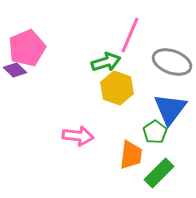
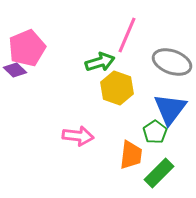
pink line: moved 3 px left
green arrow: moved 6 px left
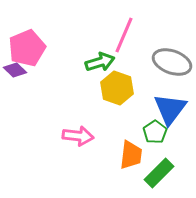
pink line: moved 3 px left
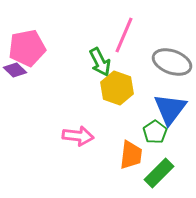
pink pentagon: rotated 12 degrees clockwise
green arrow: rotated 80 degrees clockwise
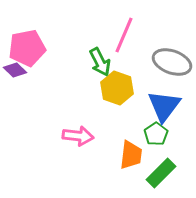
blue triangle: moved 6 px left, 3 px up
green pentagon: moved 1 px right, 2 px down
green rectangle: moved 2 px right
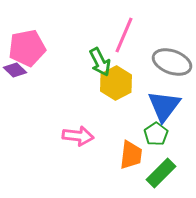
yellow hexagon: moved 1 px left, 5 px up; rotated 12 degrees clockwise
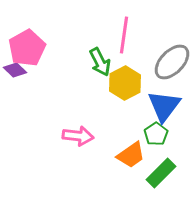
pink line: rotated 15 degrees counterclockwise
pink pentagon: rotated 18 degrees counterclockwise
gray ellipse: rotated 66 degrees counterclockwise
yellow hexagon: moved 9 px right
orange trapezoid: rotated 48 degrees clockwise
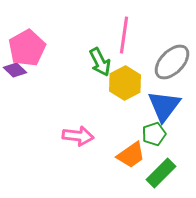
green pentagon: moved 2 px left; rotated 15 degrees clockwise
